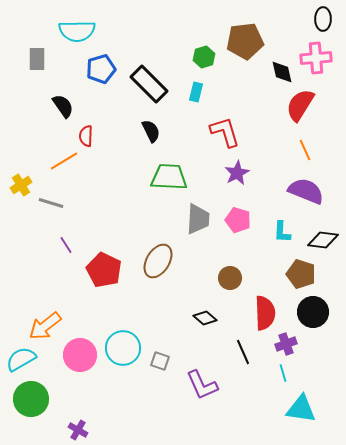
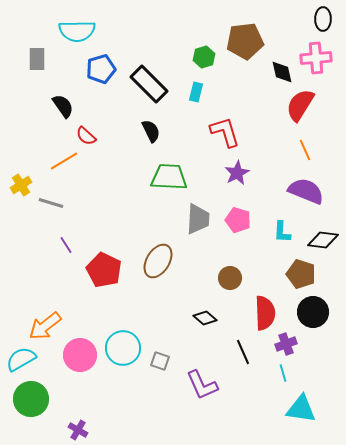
red semicircle at (86, 136): rotated 50 degrees counterclockwise
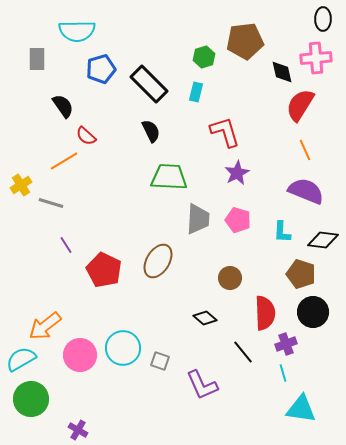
black line at (243, 352): rotated 15 degrees counterclockwise
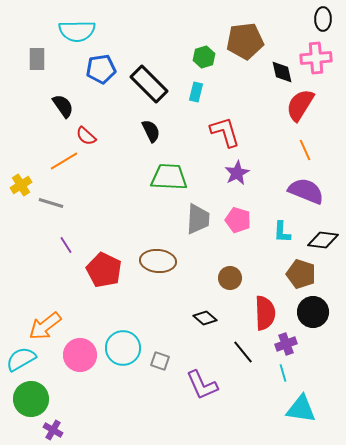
blue pentagon at (101, 69): rotated 8 degrees clockwise
brown ellipse at (158, 261): rotated 64 degrees clockwise
purple cross at (78, 430): moved 25 px left
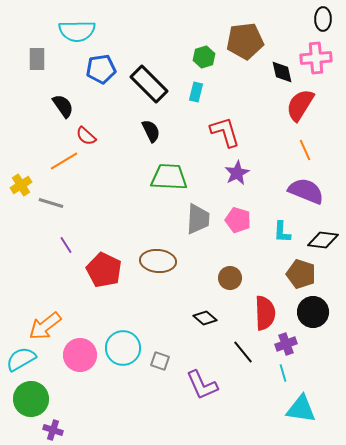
purple cross at (53, 430): rotated 12 degrees counterclockwise
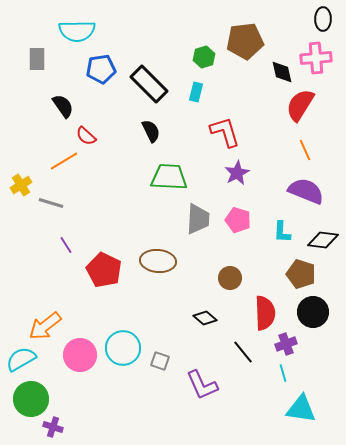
purple cross at (53, 430): moved 3 px up
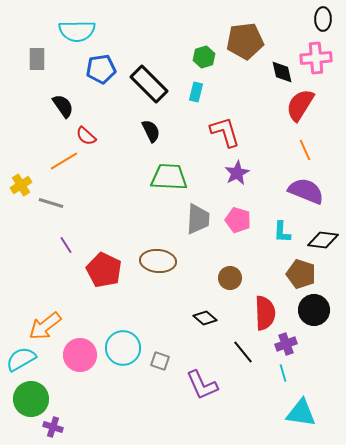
black circle at (313, 312): moved 1 px right, 2 px up
cyan triangle at (301, 409): moved 4 px down
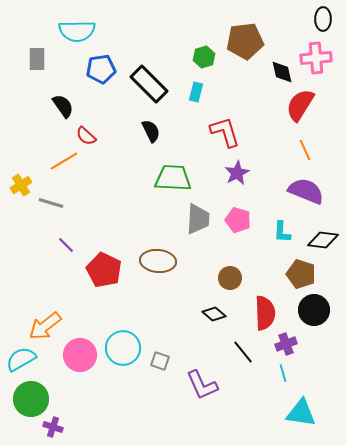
green trapezoid at (169, 177): moved 4 px right, 1 px down
purple line at (66, 245): rotated 12 degrees counterclockwise
black diamond at (205, 318): moved 9 px right, 4 px up
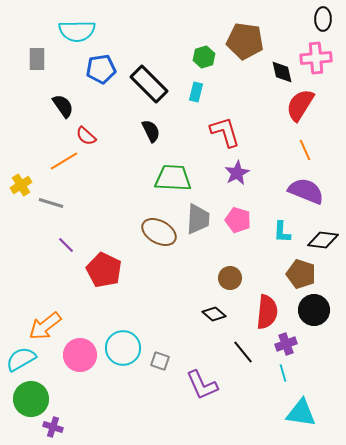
brown pentagon at (245, 41): rotated 15 degrees clockwise
brown ellipse at (158, 261): moved 1 px right, 29 px up; rotated 24 degrees clockwise
red semicircle at (265, 313): moved 2 px right, 1 px up; rotated 8 degrees clockwise
